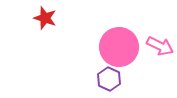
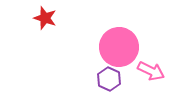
pink arrow: moved 9 px left, 25 px down
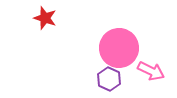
pink circle: moved 1 px down
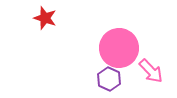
pink arrow: rotated 20 degrees clockwise
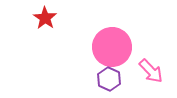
red star: rotated 15 degrees clockwise
pink circle: moved 7 px left, 1 px up
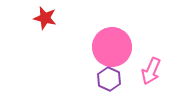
red star: rotated 20 degrees counterclockwise
pink arrow: rotated 68 degrees clockwise
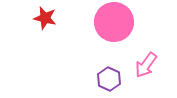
pink circle: moved 2 px right, 25 px up
pink arrow: moved 5 px left, 6 px up; rotated 12 degrees clockwise
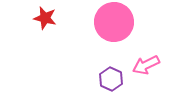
pink arrow: rotated 28 degrees clockwise
purple hexagon: moved 2 px right
